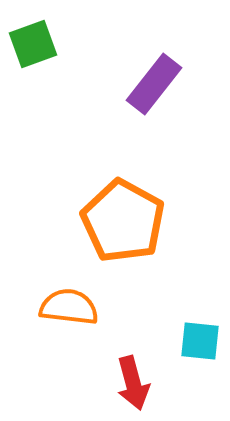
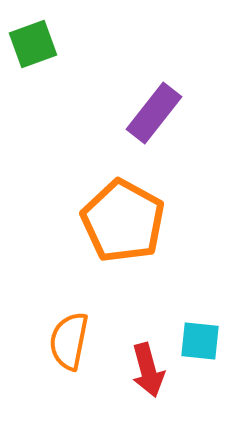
purple rectangle: moved 29 px down
orange semicircle: moved 34 px down; rotated 86 degrees counterclockwise
red arrow: moved 15 px right, 13 px up
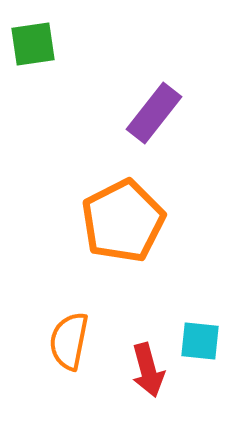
green square: rotated 12 degrees clockwise
orange pentagon: rotated 16 degrees clockwise
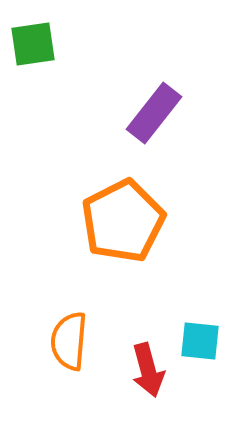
orange semicircle: rotated 6 degrees counterclockwise
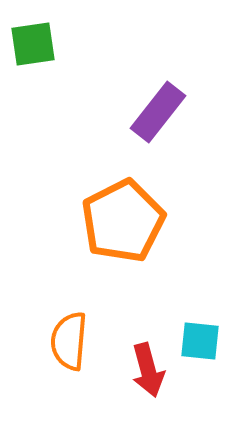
purple rectangle: moved 4 px right, 1 px up
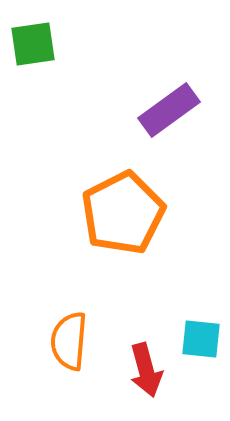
purple rectangle: moved 11 px right, 2 px up; rotated 16 degrees clockwise
orange pentagon: moved 8 px up
cyan square: moved 1 px right, 2 px up
red arrow: moved 2 px left
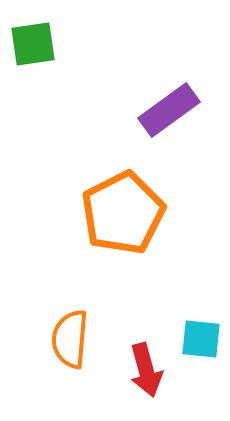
orange semicircle: moved 1 px right, 2 px up
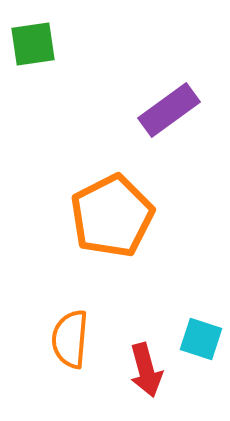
orange pentagon: moved 11 px left, 3 px down
cyan square: rotated 12 degrees clockwise
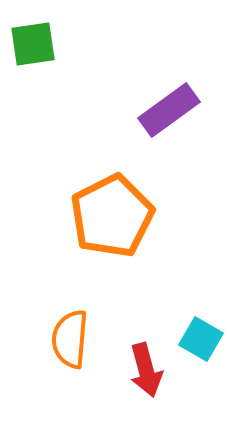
cyan square: rotated 12 degrees clockwise
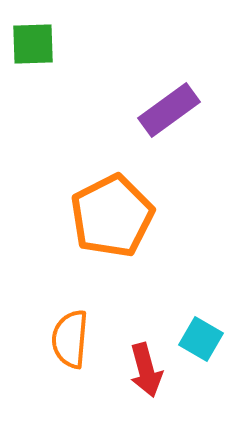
green square: rotated 6 degrees clockwise
